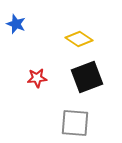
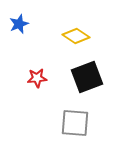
blue star: moved 3 px right; rotated 30 degrees clockwise
yellow diamond: moved 3 px left, 3 px up
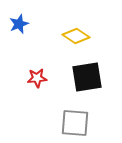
black square: rotated 12 degrees clockwise
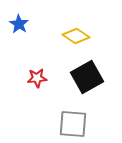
blue star: rotated 18 degrees counterclockwise
black square: rotated 20 degrees counterclockwise
gray square: moved 2 px left, 1 px down
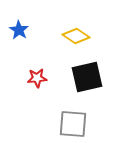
blue star: moved 6 px down
black square: rotated 16 degrees clockwise
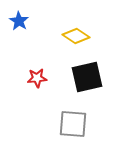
blue star: moved 9 px up
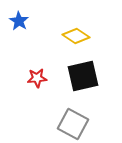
black square: moved 4 px left, 1 px up
gray square: rotated 24 degrees clockwise
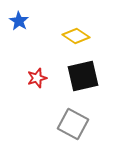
red star: rotated 12 degrees counterclockwise
